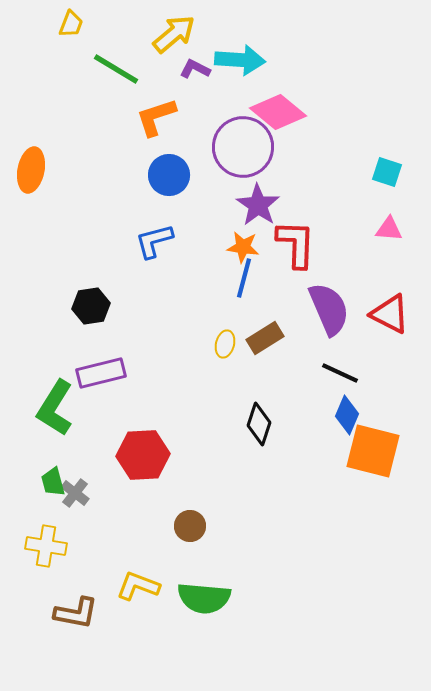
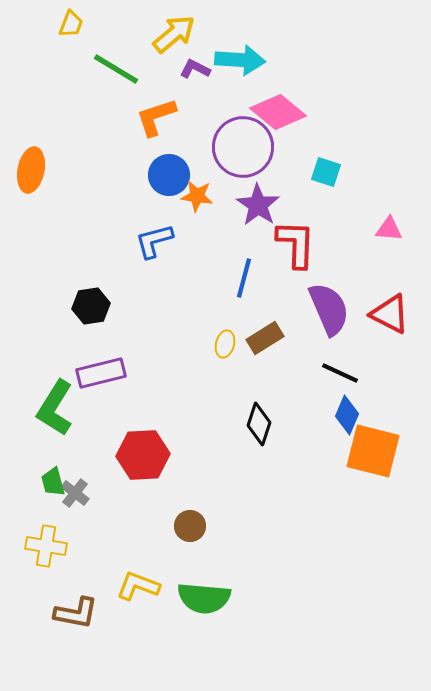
cyan square: moved 61 px left
orange star: moved 46 px left, 51 px up
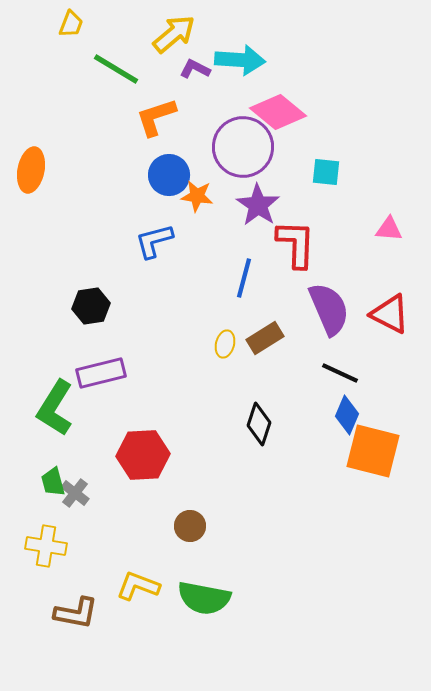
cyan square: rotated 12 degrees counterclockwise
green semicircle: rotated 6 degrees clockwise
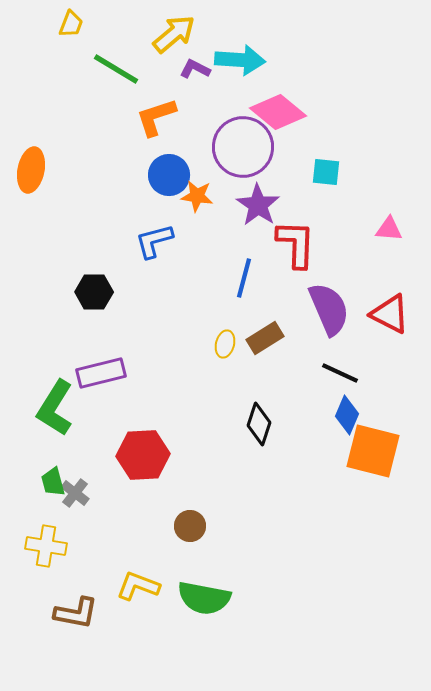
black hexagon: moved 3 px right, 14 px up; rotated 9 degrees clockwise
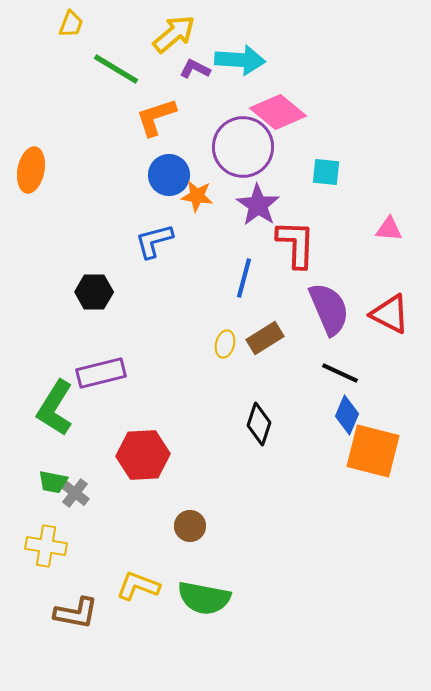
green trapezoid: rotated 64 degrees counterclockwise
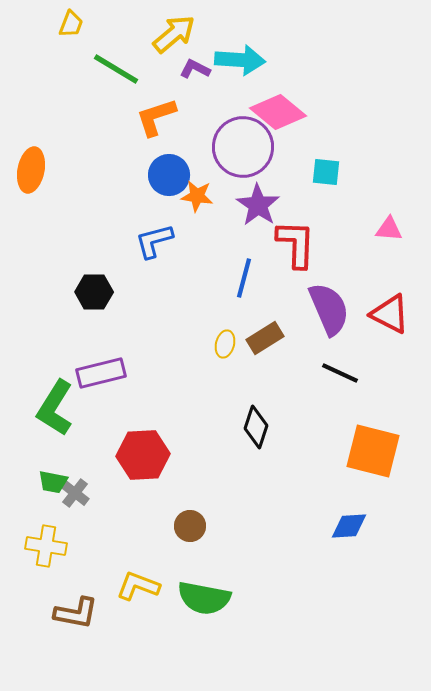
blue diamond: moved 2 px right, 111 px down; rotated 63 degrees clockwise
black diamond: moved 3 px left, 3 px down
